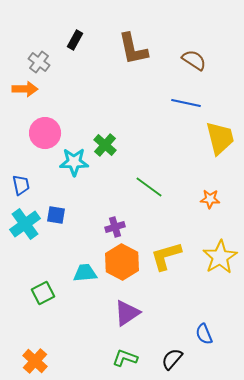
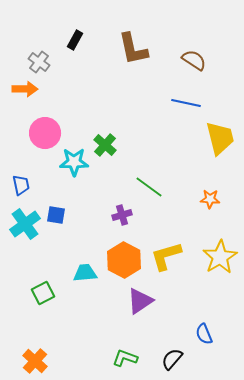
purple cross: moved 7 px right, 12 px up
orange hexagon: moved 2 px right, 2 px up
purple triangle: moved 13 px right, 12 px up
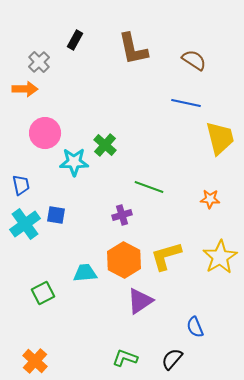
gray cross: rotated 10 degrees clockwise
green line: rotated 16 degrees counterclockwise
blue semicircle: moved 9 px left, 7 px up
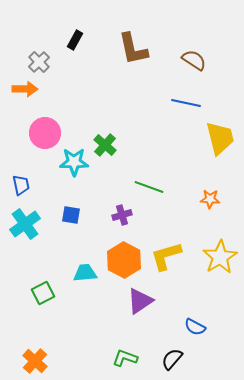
blue square: moved 15 px right
blue semicircle: rotated 40 degrees counterclockwise
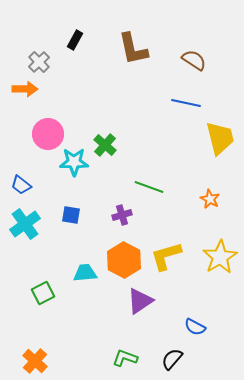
pink circle: moved 3 px right, 1 px down
blue trapezoid: rotated 140 degrees clockwise
orange star: rotated 24 degrees clockwise
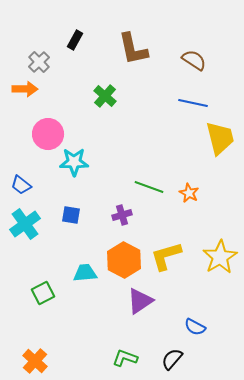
blue line: moved 7 px right
green cross: moved 49 px up
orange star: moved 21 px left, 6 px up
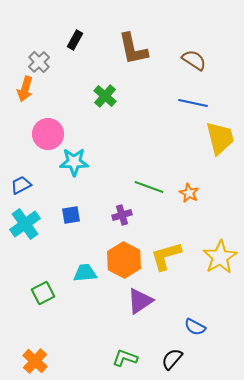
orange arrow: rotated 105 degrees clockwise
blue trapezoid: rotated 115 degrees clockwise
blue square: rotated 18 degrees counterclockwise
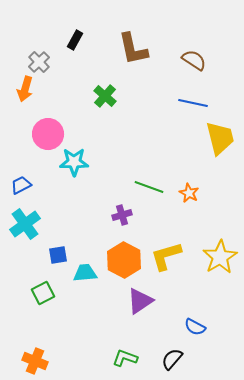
blue square: moved 13 px left, 40 px down
orange cross: rotated 20 degrees counterclockwise
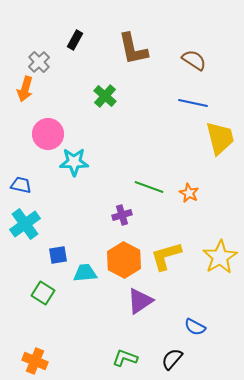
blue trapezoid: rotated 40 degrees clockwise
green square: rotated 30 degrees counterclockwise
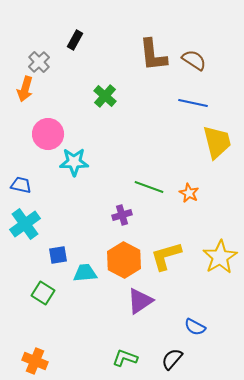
brown L-shape: moved 20 px right, 6 px down; rotated 6 degrees clockwise
yellow trapezoid: moved 3 px left, 4 px down
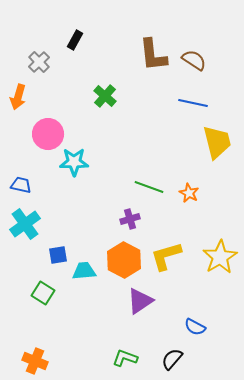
orange arrow: moved 7 px left, 8 px down
purple cross: moved 8 px right, 4 px down
cyan trapezoid: moved 1 px left, 2 px up
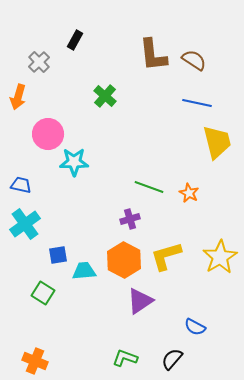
blue line: moved 4 px right
